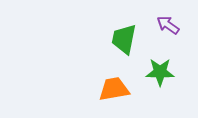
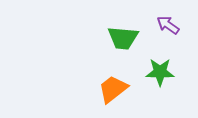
green trapezoid: moved 1 px left, 1 px up; rotated 96 degrees counterclockwise
orange trapezoid: moved 1 px left; rotated 28 degrees counterclockwise
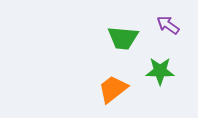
green star: moved 1 px up
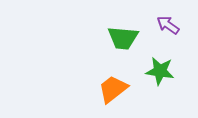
green star: rotated 8 degrees clockwise
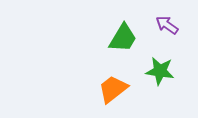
purple arrow: moved 1 px left
green trapezoid: rotated 64 degrees counterclockwise
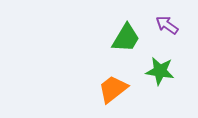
green trapezoid: moved 3 px right
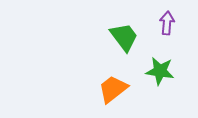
purple arrow: moved 2 px up; rotated 60 degrees clockwise
green trapezoid: moved 2 px left, 1 px up; rotated 68 degrees counterclockwise
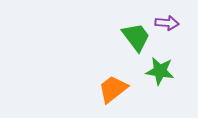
purple arrow: rotated 90 degrees clockwise
green trapezoid: moved 12 px right
